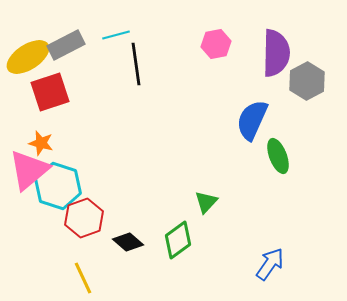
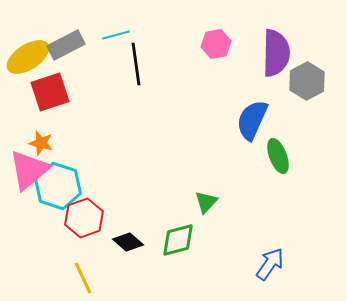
green diamond: rotated 21 degrees clockwise
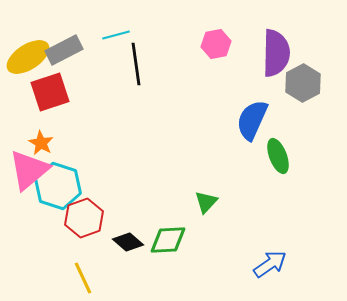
gray rectangle: moved 2 px left, 5 px down
gray hexagon: moved 4 px left, 2 px down
orange star: rotated 15 degrees clockwise
green diamond: moved 10 px left; rotated 12 degrees clockwise
blue arrow: rotated 20 degrees clockwise
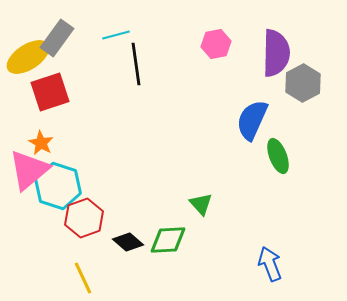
gray rectangle: moved 7 px left, 12 px up; rotated 27 degrees counterclockwise
green triangle: moved 5 px left, 2 px down; rotated 25 degrees counterclockwise
blue arrow: rotated 76 degrees counterclockwise
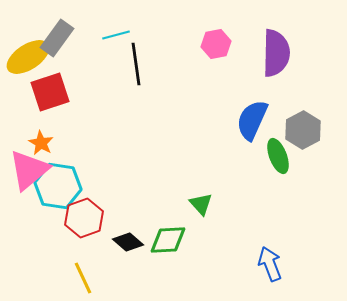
gray hexagon: moved 47 px down
cyan hexagon: rotated 9 degrees counterclockwise
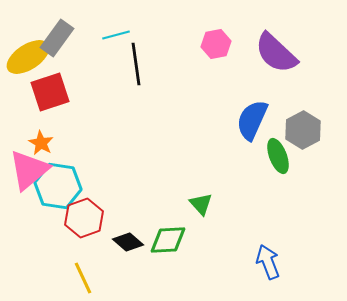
purple semicircle: rotated 132 degrees clockwise
blue arrow: moved 2 px left, 2 px up
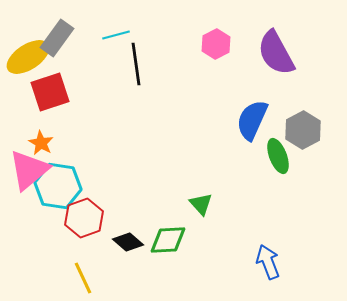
pink hexagon: rotated 16 degrees counterclockwise
purple semicircle: rotated 18 degrees clockwise
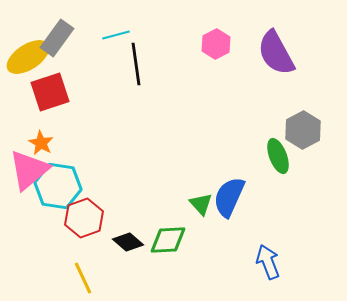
blue semicircle: moved 23 px left, 77 px down
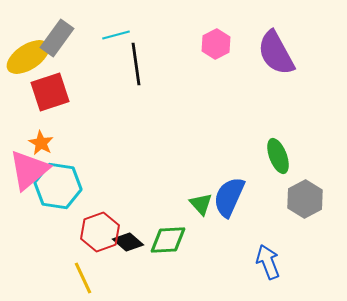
gray hexagon: moved 2 px right, 69 px down
red hexagon: moved 16 px right, 14 px down
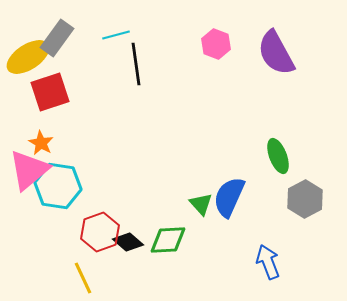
pink hexagon: rotated 12 degrees counterclockwise
